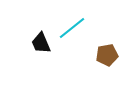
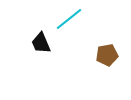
cyan line: moved 3 px left, 9 px up
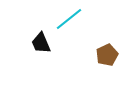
brown pentagon: rotated 15 degrees counterclockwise
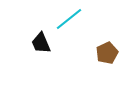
brown pentagon: moved 2 px up
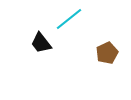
black trapezoid: rotated 15 degrees counterclockwise
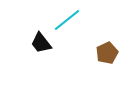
cyan line: moved 2 px left, 1 px down
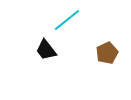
black trapezoid: moved 5 px right, 7 px down
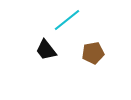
brown pentagon: moved 14 px left; rotated 15 degrees clockwise
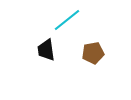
black trapezoid: rotated 30 degrees clockwise
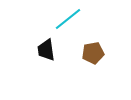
cyan line: moved 1 px right, 1 px up
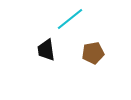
cyan line: moved 2 px right
